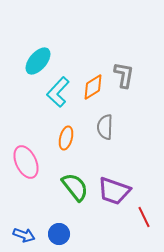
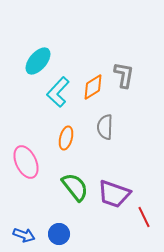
purple trapezoid: moved 3 px down
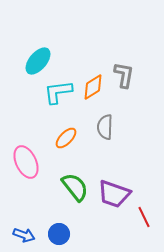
cyan L-shape: rotated 40 degrees clockwise
orange ellipse: rotated 30 degrees clockwise
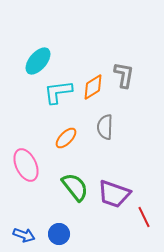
pink ellipse: moved 3 px down
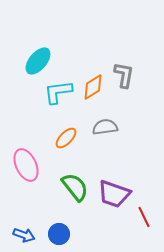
gray semicircle: rotated 80 degrees clockwise
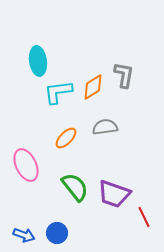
cyan ellipse: rotated 48 degrees counterclockwise
blue circle: moved 2 px left, 1 px up
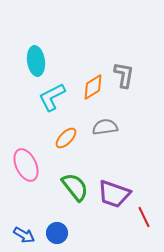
cyan ellipse: moved 2 px left
cyan L-shape: moved 6 px left, 5 px down; rotated 20 degrees counterclockwise
blue arrow: rotated 10 degrees clockwise
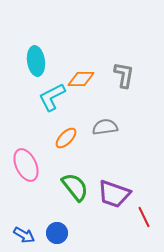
orange diamond: moved 12 px left, 8 px up; rotated 32 degrees clockwise
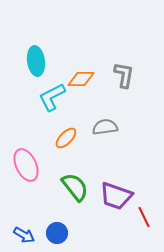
purple trapezoid: moved 2 px right, 2 px down
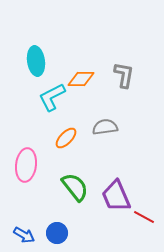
pink ellipse: rotated 32 degrees clockwise
purple trapezoid: rotated 48 degrees clockwise
red line: rotated 35 degrees counterclockwise
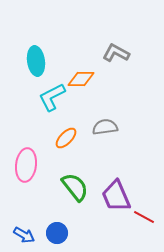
gray L-shape: moved 8 px left, 22 px up; rotated 72 degrees counterclockwise
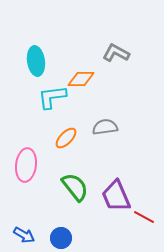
cyan L-shape: rotated 20 degrees clockwise
blue circle: moved 4 px right, 5 px down
